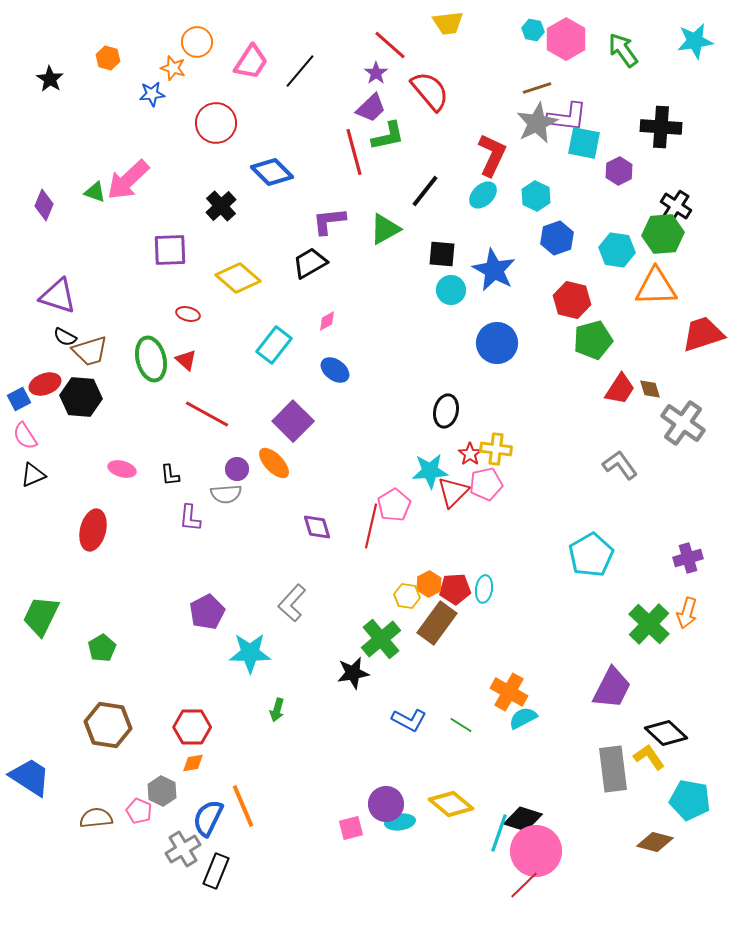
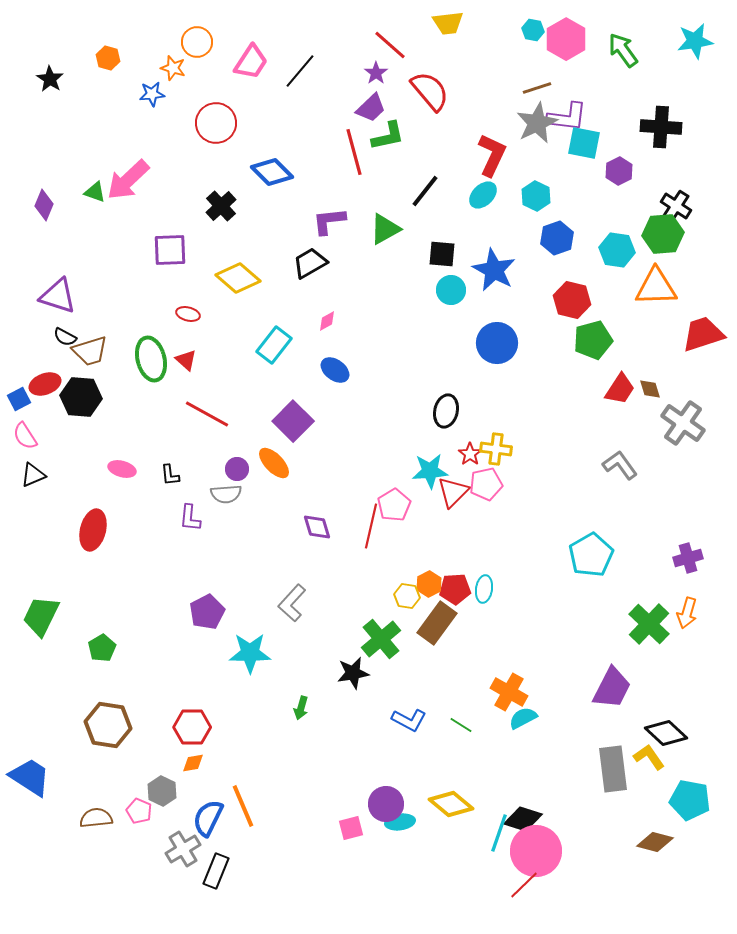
green arrow at (277, 710): moved 24 px right, 2 px up
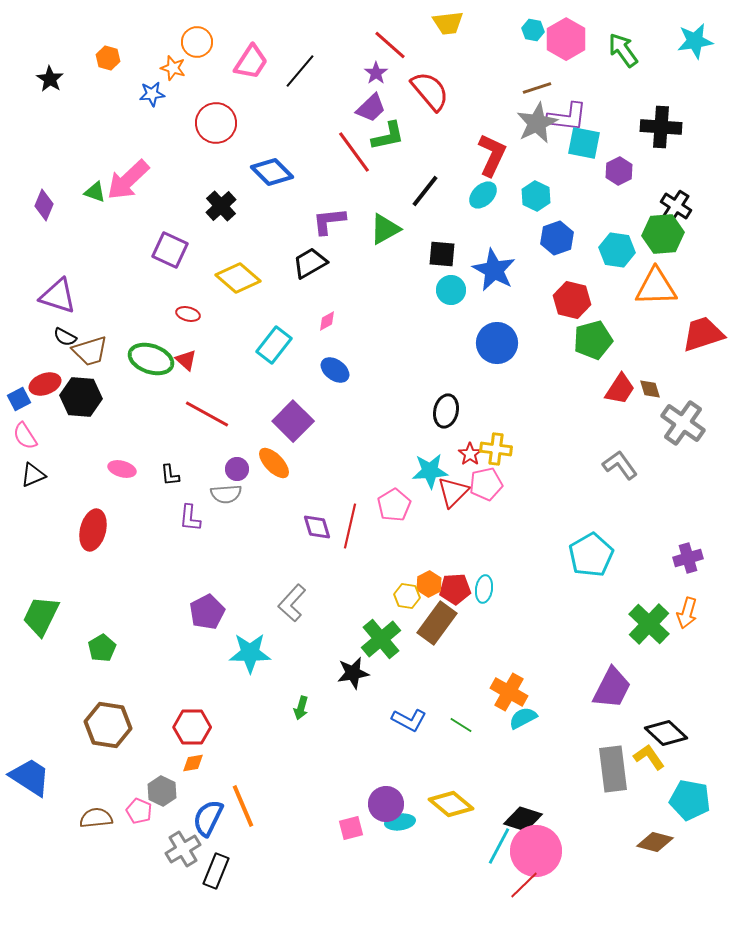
red line at (354, 152): rotated 21 degrees counterclockwise
purple square at (170, 250): rotated 27 degrees clockwise
green ellipse at (151, 359): rotated 57 degrees counterclockwise
red line at (371, 526): moved 21 px left
cyan line at (499, 833): moved 13 px down; rotated 9 degrees clockwise
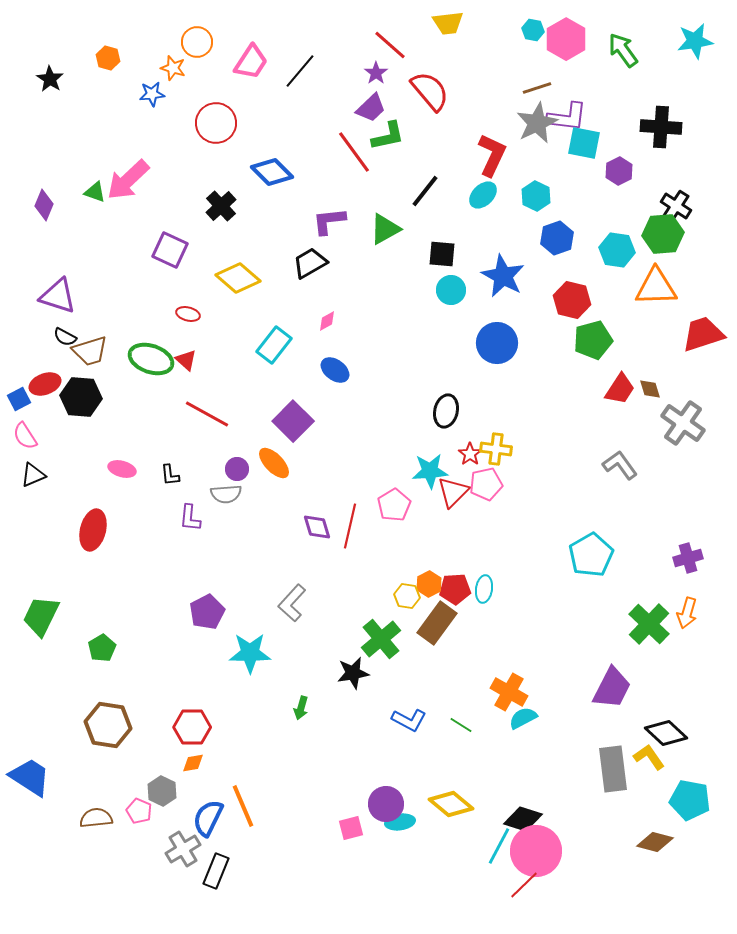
blue star at (494, 270): moved 9 px right, 6 px down
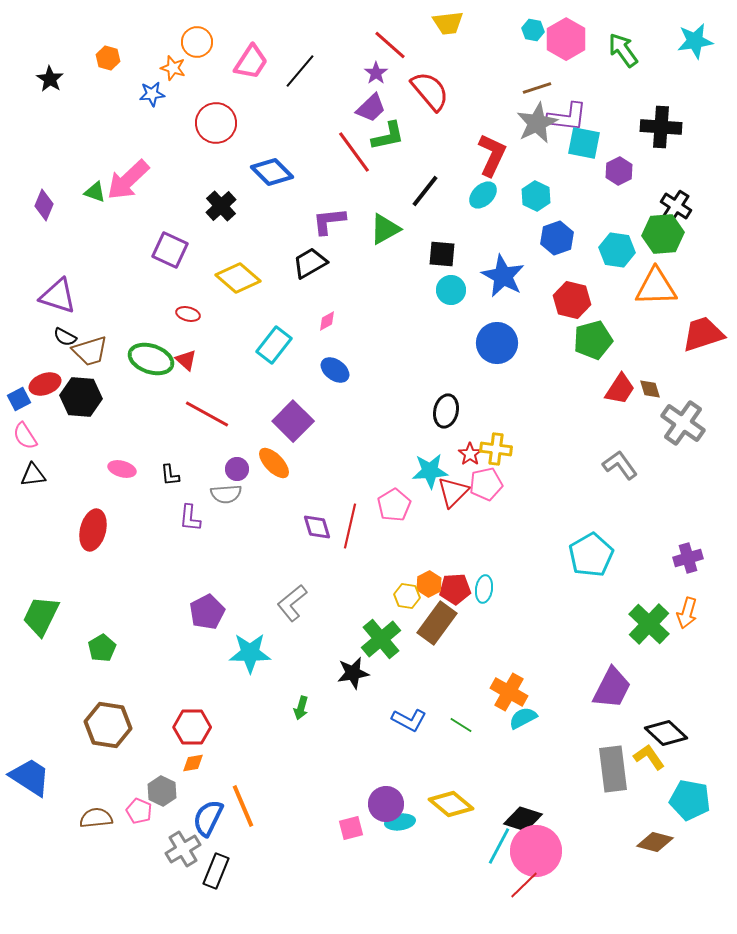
black triangle at (33, 475): rotated 16 degrees clockwise
gray L-shape at (292, 603): rotated 9 degrees clockwise
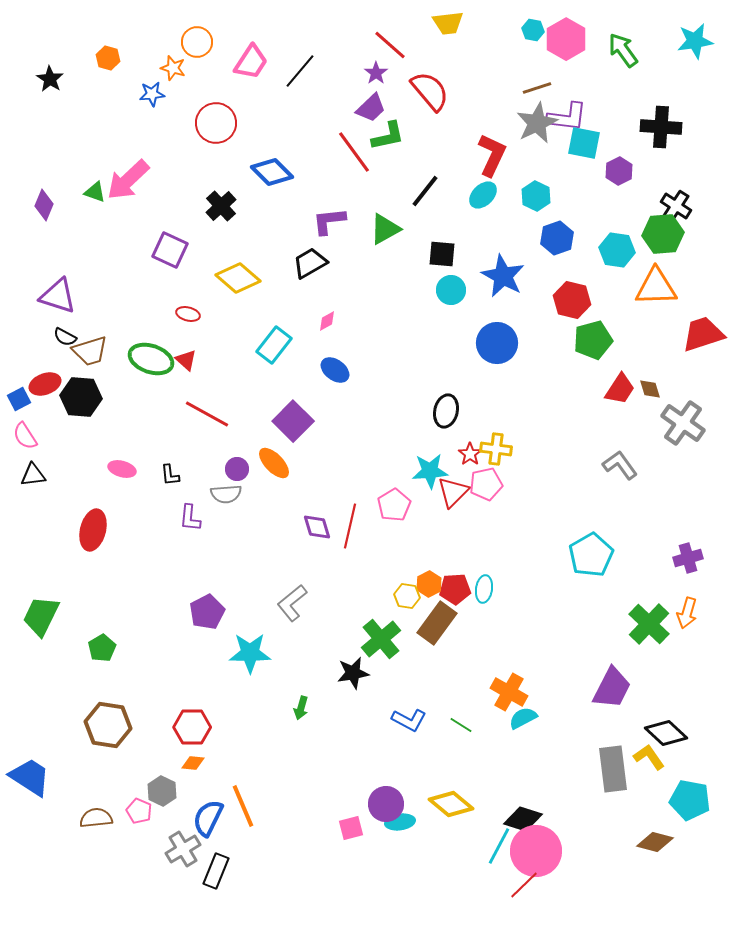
orange diamond at (193, 763): rotated 15 degrees clockwise
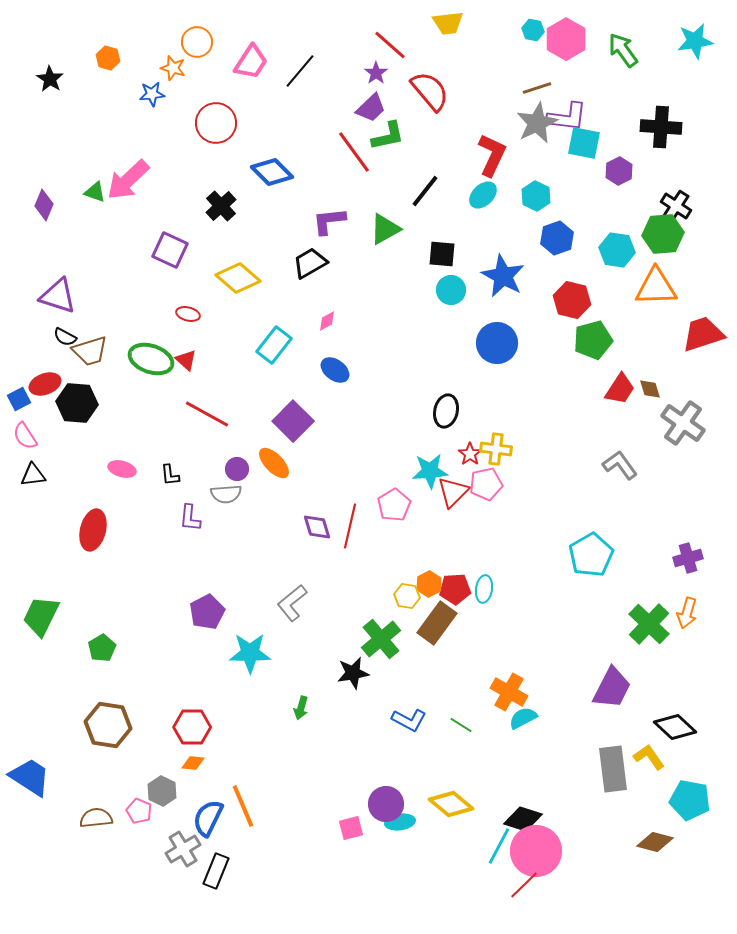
black hexagon at (81, 397): moved 4 px left, 6 px down
black diamond at (666, 733): moved 9 px right, 6 px up
